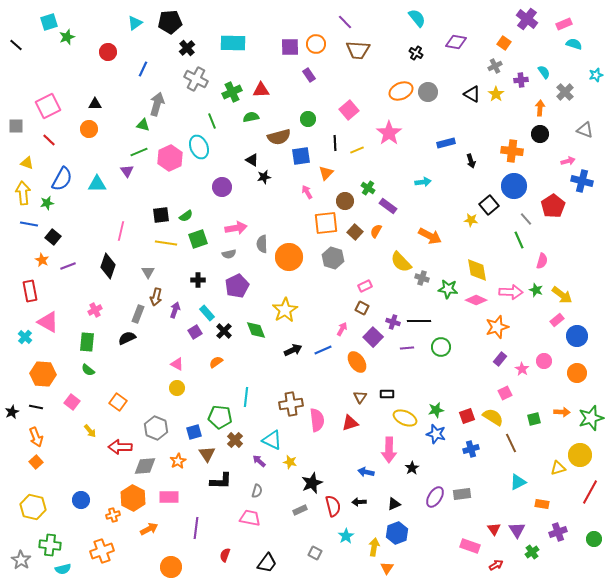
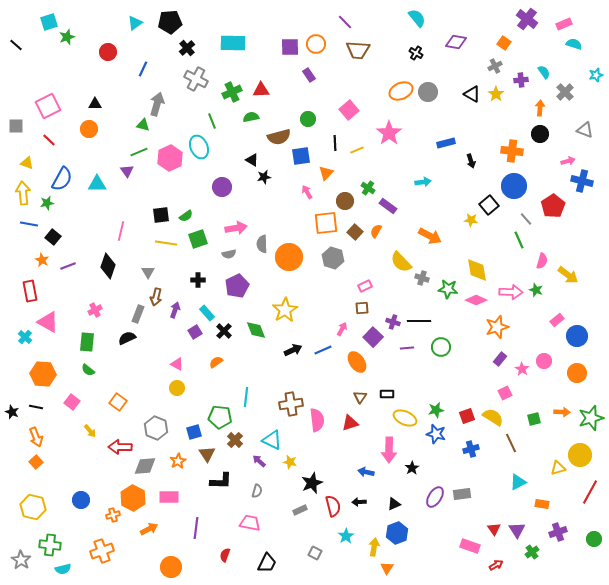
yellow arrow at (562, 295): moved 6 px right, 20 px up
brown square at (362, 308): rotated 32 degrees counterclockwise
black star at (12, 412): rotated 24 degrees counterclockwise
pink trapezoid at (250, 518): moved 5 px down
black trapezoid at (267, 563): rotated 10 degrees counterclockwise
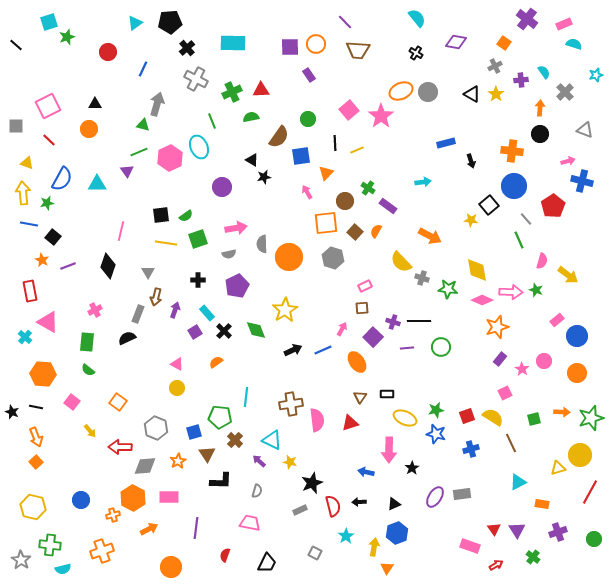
pink star at (389, 133): moved 8 px left, 17 px up
brown semicircle at (279, 137): rotated 40 degrees counterclockwise
pink diamond at (476, 300): moved 6 px right
green cross at (532, 552): moved 1 px right, 5 px down; rotated 16 degrees counterclockwise
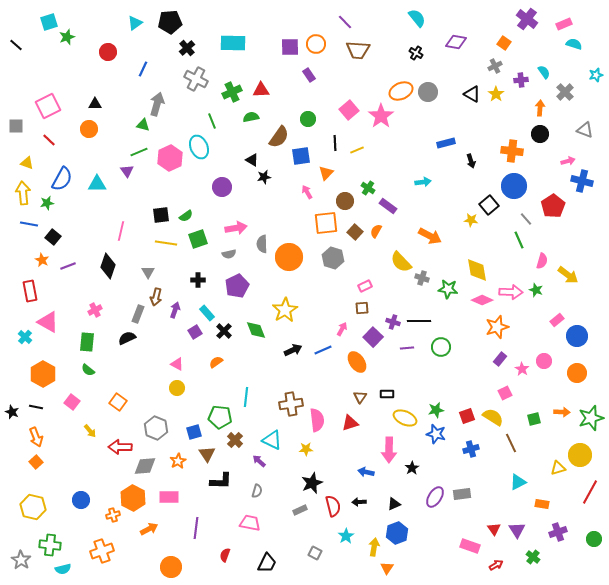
orange hexagon at (43, 374): rotated 25 degrees clockwise
yellow star at (290, 462): moved 16 px right, 13 px up; rotated 16 degrees counterclockwise
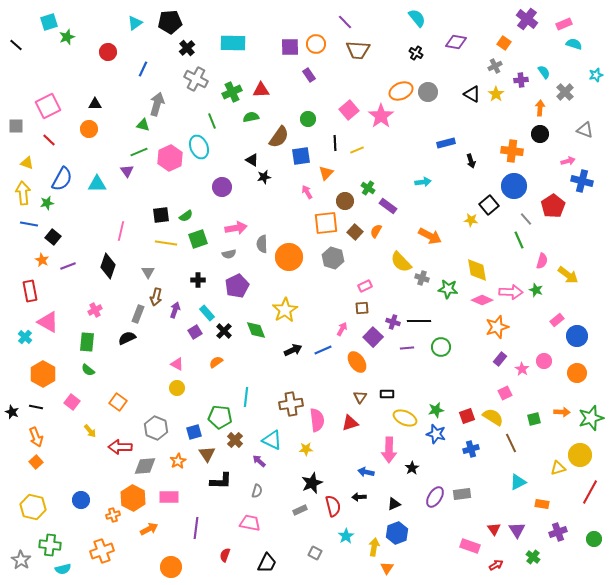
black arrow at (359, 502): moved 5 px up
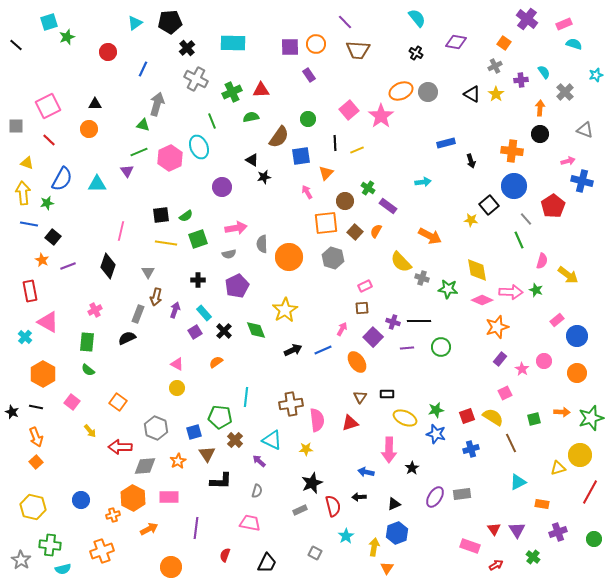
cyan rectangle at (207, 313): moved 3 px left
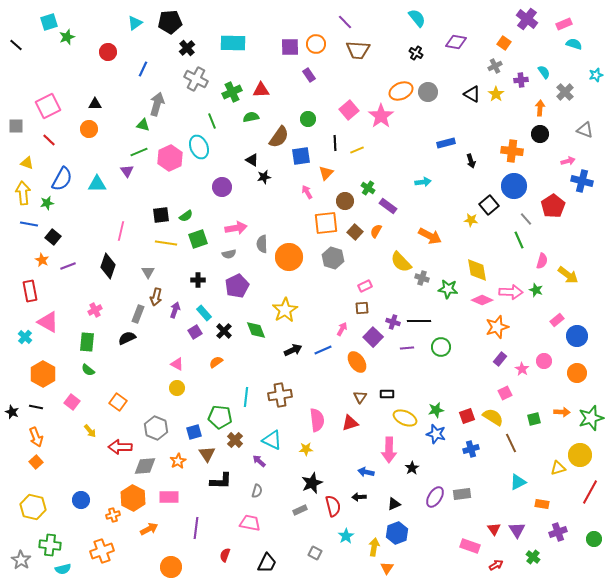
brown cross at (291, 404): moved 11 px left, 9 px up
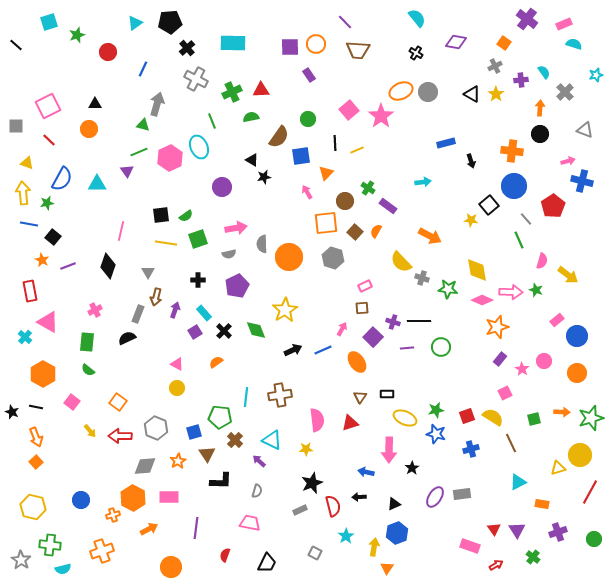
green star at (67, 37): moved 10 px right, 2 px up
red arrow at (120, 447): moved 11 px up
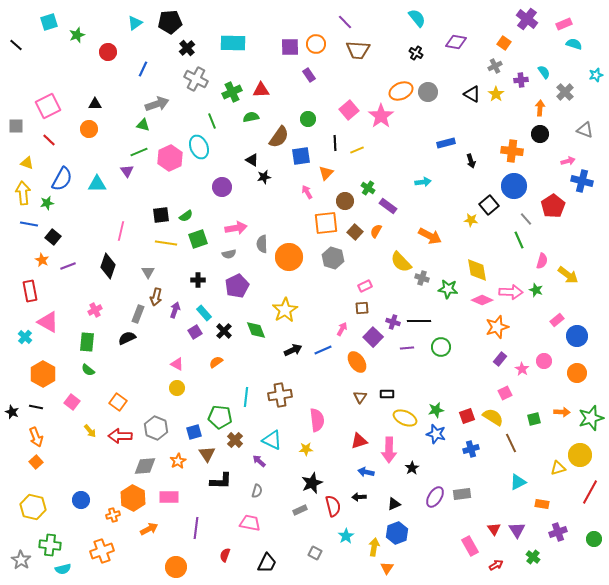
gray arrow at (157, 104): rotated 55 degrees clockwise
red triangle at (350, 423): moved 9 px right, 18 px down
pink rectangle at (470, 546): rotated 42 degrees clockwise
orange circle at (171, 567): moved 5 px right
